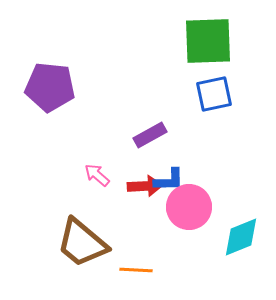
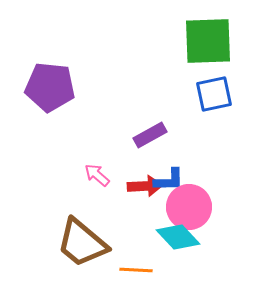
cyan diamond: moved 63 px left; rotated 69 degrees clockwise
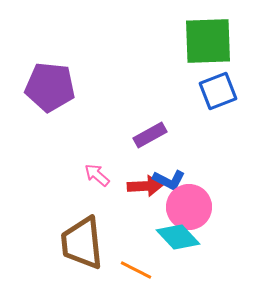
blue square: moved 4 px right, 3 px up; rotated 9 degrees counterclockwise
blue L-shape: rotated 28 degrees clockwise
brown trapezoid: rotated 44 degrees clockwise
orange line: rotated 24 degrees clockwise
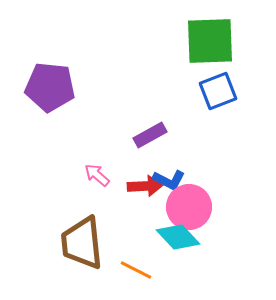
green square: moved 2 px right
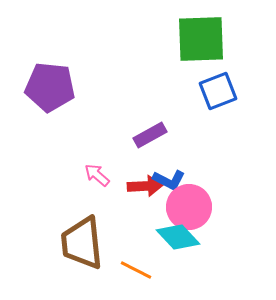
green square: moved 9 px left, 2 px up
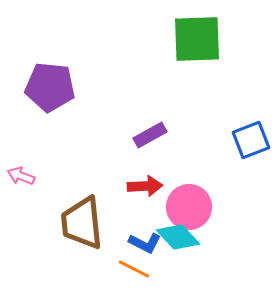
green square: moved 4 px left
blue square: moved 33 px right, 49 px down
pink arrow: moved 76 px left, 1 px down; rotated 20 degrees counterclockwise
blue L-shape: moved 24 px left, 63 px down
brown trapezoid: moved 20 px up
orange line: moved 2 px left, 1 px up
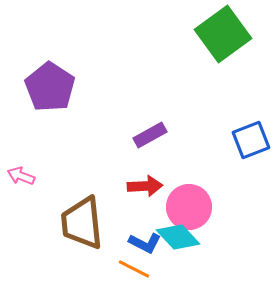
green square: moved 26 px right, 5 px up; rotated 34 degrees counterclockwise
purple pentagon: rotated 27 degrees clockwise
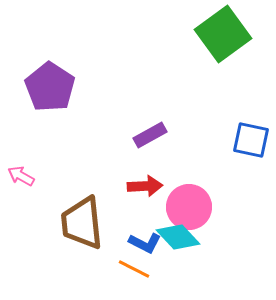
blue square: rotated 33 degrees clockwise
pink arrow: rotated 8 degrees clockwise
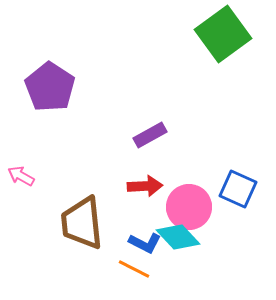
blue square: moved 13 px left, 49 px down; rotated 12 degrees clockwise
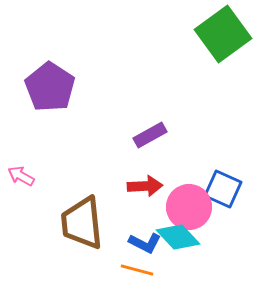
blue square: moved 15 px left
orange line: moved 3 px right, 1 px down; rotated 12 degrees counterclockwise
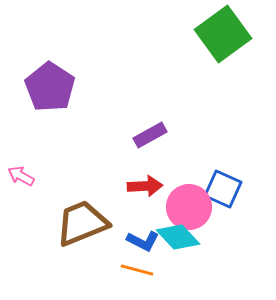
brown trapezoid: rotated 74 degrees clockwise
blue L-shape: moved 2 px left, 2 px up
